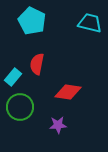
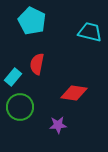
cyan trapezoid: moved 9 px down
red diamond: moved 6 px right, 1 px down
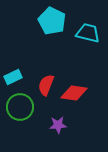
cyan pentagon: moved 20 px right
cyan trapezoid: moved 2 px left, 1 px down
red semicircle: moved 9 px right, 21 px down; rotated 10 degrees clockwise
cyan rectangle: rotated 24 degrees clockwise
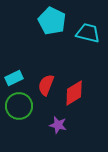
cyan rectangle: moved 1 px right, 1 px down
red diamond: rotated 40 degrees counterclockwise
green circle: moved 1 px left, 1 px up
purple star: rotated 18 degrees clockwise
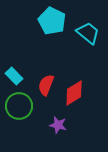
cyan trapezoid: rotated 25 degrees clockwise
cyan rectangle: moved 2 px up; rotated 72 degrees clockwise
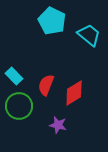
cyan trapezoid: moved 1 px right, 2 px down
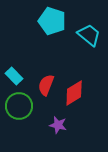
cyan pentagon: rotated 8 degrees counterclockwise
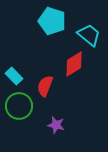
red semicircle: moved 1 px left, 1 px down
red diamond: moved 29 px up
purple star: moved 2 px left
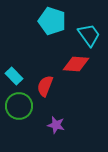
cyan trapezoid: rotated 15 degrees clockwise
red diamond: moved 2 px right; rotated 36 degrees clockwise
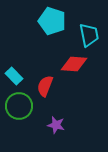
cyan trapezoid: rotated 25 degrees clockwise
red diamond: moved 2 px left
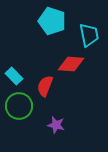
red diamond: moved 3 px left
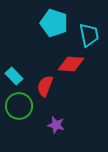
cyan pentagon: moved 2 px right, 2 px down
